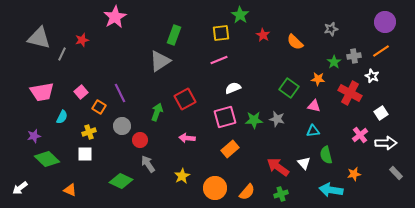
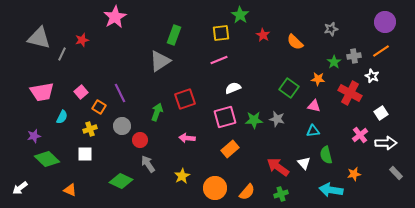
red square at (185, 99): rotated 10 degrees clockwise
yellow cross at (89, 132): moved 1 px right, 3 px up
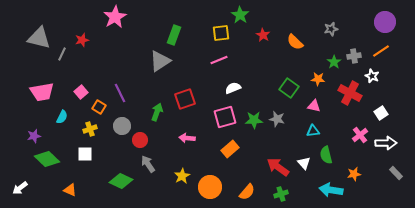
orange circle at (215, 188): moved 5 px left, 1 px up
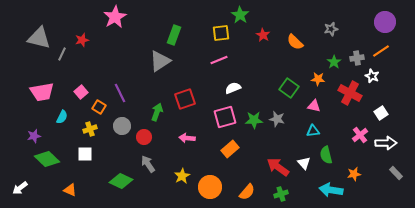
gray cross at (354, 56): moved 3 px right, 2 px down
red circle at (140, 140): moved 4 px right, 3 px up
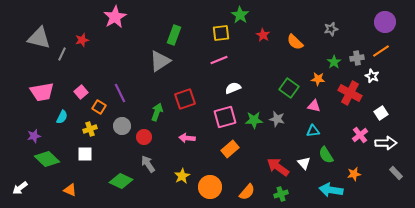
green semicircle at (326, 155): rotated 18 degrees counterclockwise
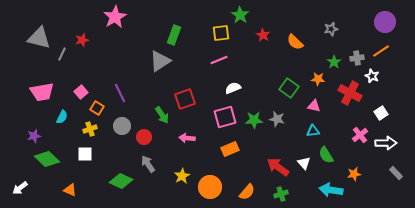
orange square at (99, 107): moved 2 px left, 1 px down
green arrow at (157, 112): moved 5 px right, 3 px down; rotated 126 degrees clockwise
orange rectangle at (230, 149): rotated 18 degrees clockwise
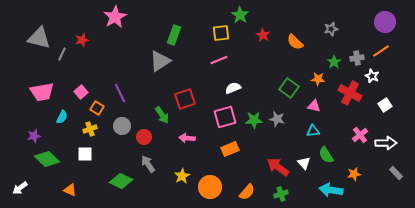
white square at (381, 113): moved 4 px right, 8 px up
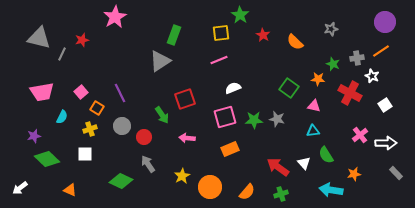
green star at (334, 62): moved 1 px left, 2 px down; rotated 16 degrees counterclockwise
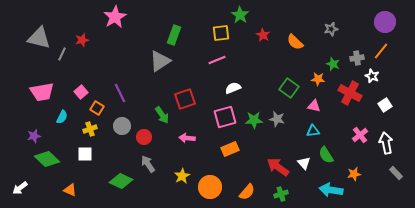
orange line at (381, 51): rotated 18 degrees counterclockwise
pink line at (219, 60): moved 2 px left
white arrow at (386, 143): rotated 100 degrees counterclockwise
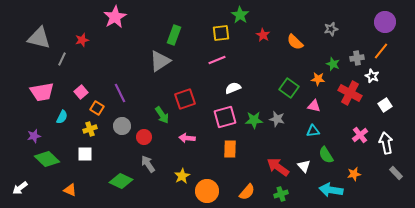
gray line at (62, 54): moved 5 px down
orange rectangle at (230, 149): rotated 66 degrees counterclockwise
white triangle at (304, 163): moved 3 px down
orange circle at (210, 187): moved 3 px left, 4 px down
